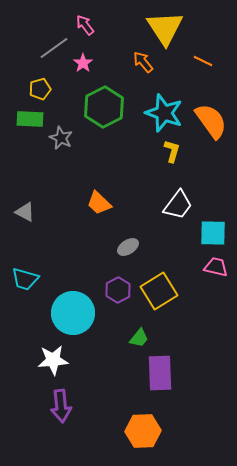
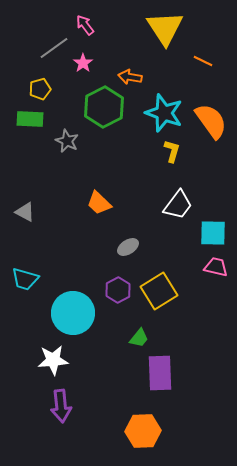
orange arrow: moved 13 px left, 15 px down; rotated 40 degrees counterclockwise
gray star: moved 6 px right, 3 px down
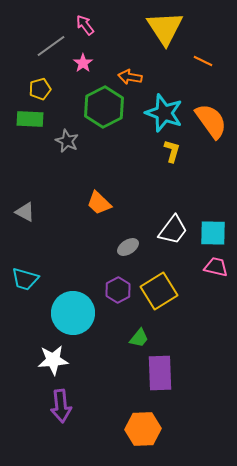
gray line: moved 3 px left, 2 px up
white trapezoid: moved 5 px left, 25 px down
orange hexagon: moved 2 px up
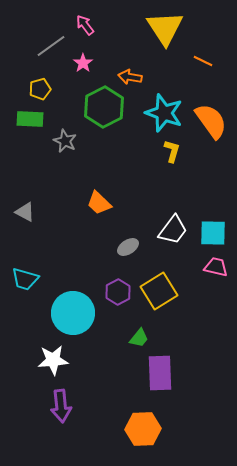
gray star: moved 2 px left
purple hexagon: moved 2 px down
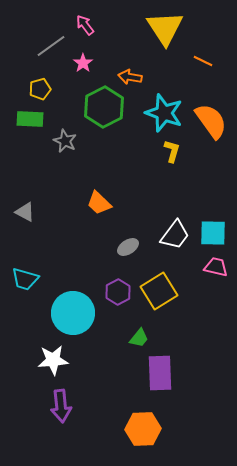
white trapezoid: moved 2 px right, 5 px down
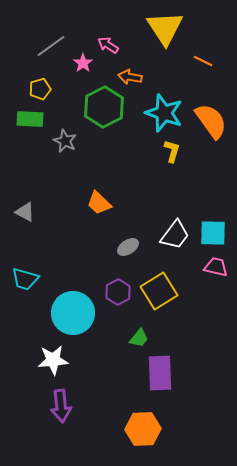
pink arrow: moved 23 px right, 20 px down; rotated 20 degrees counterclockwise
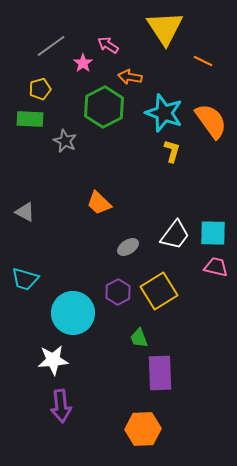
green trapezoid: rotated 120 degrees clockwise
